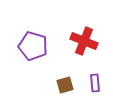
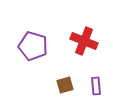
purple rectangle: moved 1 px right, 3 px down
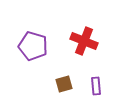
brown square: moved 1 px left, 1 px up
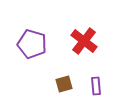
red cross: rotated 16 degrees clockwise
purple pentagon: moved 1 px left, 2 px up
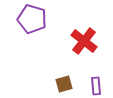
purple pentagon: moved 25 px up
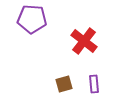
purple pentagon: rotated 12 degrees counterclockwise
purple rectangle: moved 2 px left, 2 px up
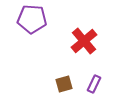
red cross: rotated 12 degrees clockwise
purple rectangle: rotated 30 degrees clockwise
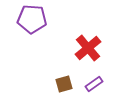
red cross: moved 4 px right, 7 px down
purple rectangle: rotated 30 degrees clockwise
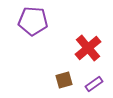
purple pentagon: moved 1 px right, 2 px down
brown square: moved 4 px up
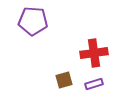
red cross: moved 6 px right, 5 px down; rotated 32 degrees clockwise
purple rectangle: rotated 18 degrees clockwise
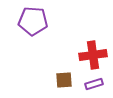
red cross: moved 1 px left, 2 px down
brown square: rotated 12 degrees clockwise
